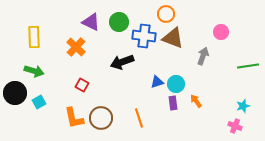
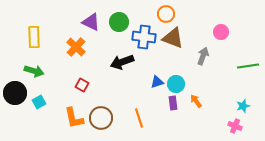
blue cross: moved 1 px down
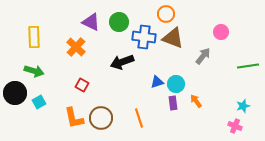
gray arrow: rotated 18 degrees clockwise
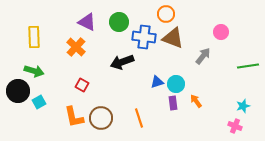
purple triangle: moved 4 px left
black circle: moved 3 px right, 2 px up
orange L-shape: moved 1 px up
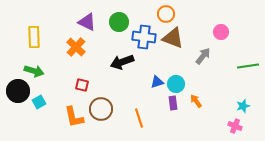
red square: rotated 16 degrees counterclockwise
brown circle: moved 9 px up
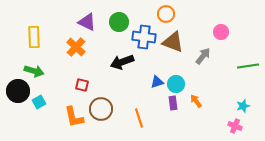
brown triangle: moved 4 px down
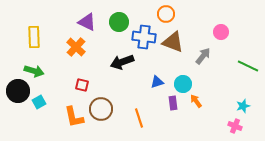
green line: rotated 35 degrees clockwise
cyan circle: moved 7 px right
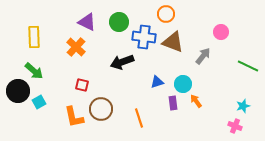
green arrow: rotated 24 degrees clockwise
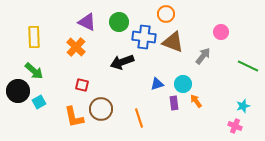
blue triangle: moved 2 px down
purple rectangle: moved 1 px right
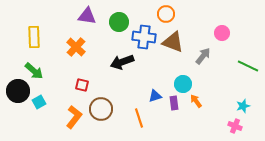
purple triangle: moved 6 px up; rotated 18 degrees counterclockwise
pink circle: moved 1 px right, 1 px down
blue triangle: moved 2 px left, 12 px down
orange L-shape: rotated 130 degrees counterclockwise
